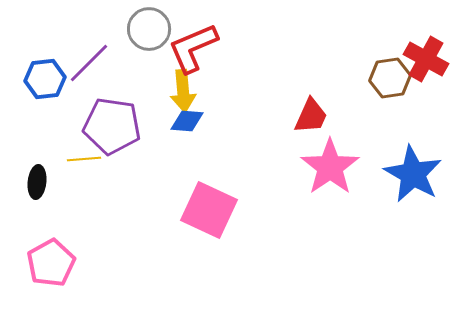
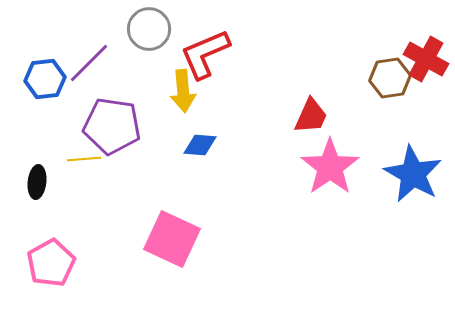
red L-shape: moved 12 px right, 6 px down
blue diamond: moved 13 px right, 24 px down
pink square: moved 37 px left, 29 px down
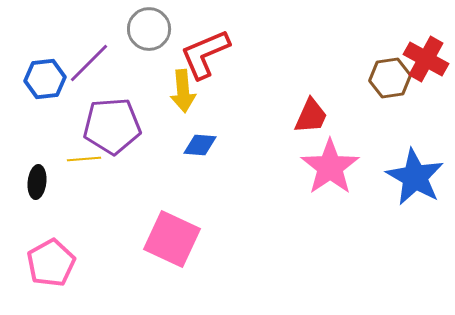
purple pentagon: rotated 12 degrees counterclockwise
blue star: moved 2 px right, 3 px down
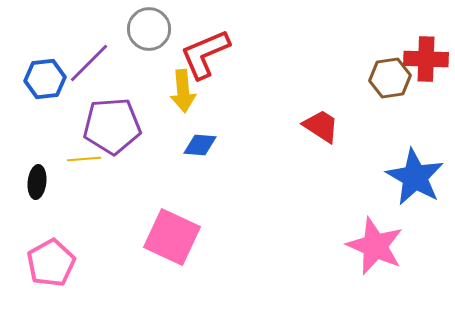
red cross: rotated 27 degrees counterclockwise
red trapezoid: moved 10 px right, 10 px down; rotated 81 degrees counterclockwise
pink star: moved 45 px right, 79 px down; rotated 14 degrees counterclockwise
pink square: moved 2 px up
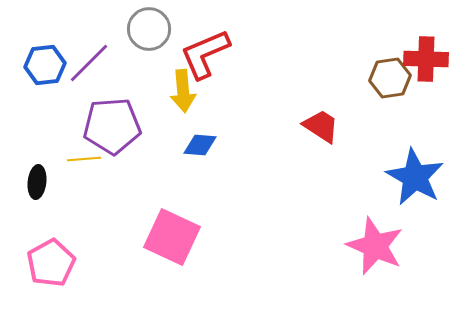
blue hexagon: moved 14 px up
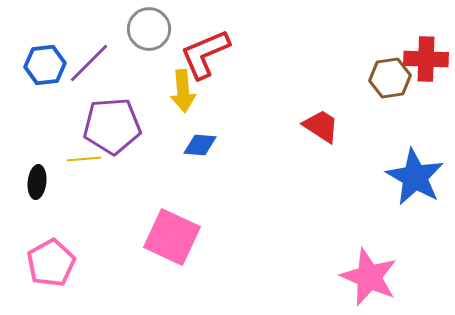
pink star: moved 6 px left, 31 px down
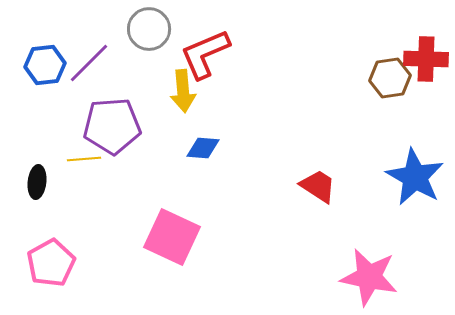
red trapezoid: moved 3 px left, 60 px down
blue diamond: moved 3 px right, 3 px down
pink star: rotated 12 degrees counterclockwise
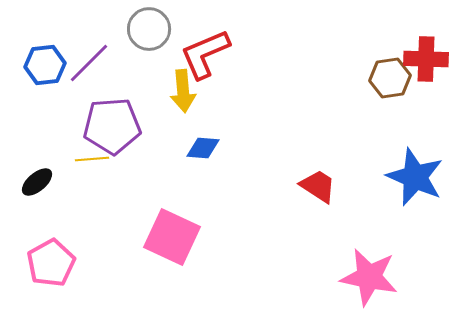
yellow line: moved 8 px right
blue star: rotated 6 degrees counterclockwise
black ellipse: rotated 44 degrees clockwise
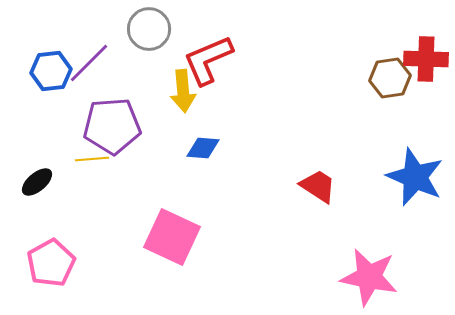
red L-shape: moved 3 px right, 6 px down
blue hexagon: moved 6 px right, 6 px down
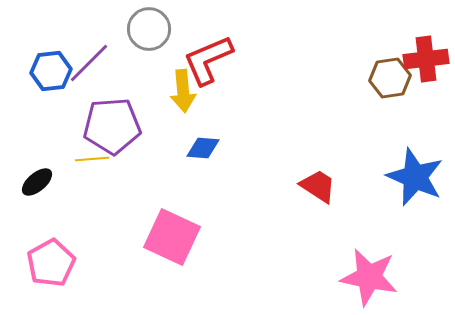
red cross: rotated 9 degrees counterclockwise
